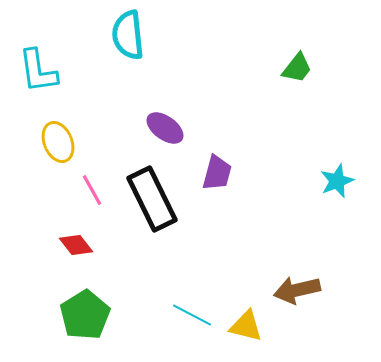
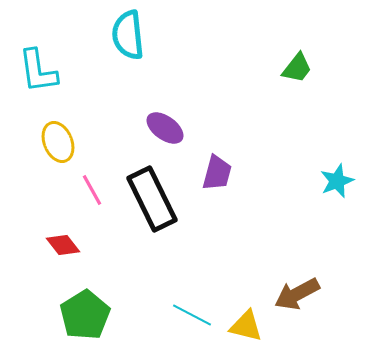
red diamond: moved 13 px left
brown arrow: moved 4 px down; rotated 15 degrees counterclockwise
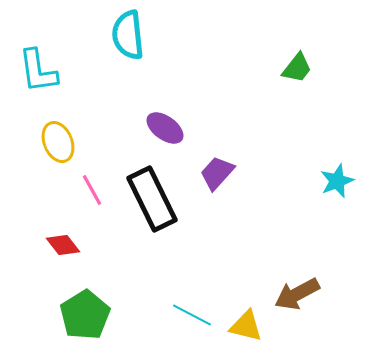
purple trapezoid: rotated 153 degrees counterclockwise
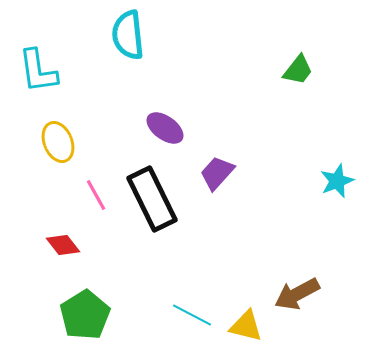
green trapezoid: moved 1 px right, 2 px down
pink line: moved 4 px right, 5 px down
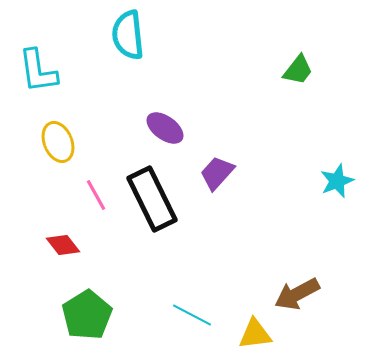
green pentagon: moved 2 px right
yellow triangle: moved 9 px right, 8 px down; rotated 21 degrees counterclockwise
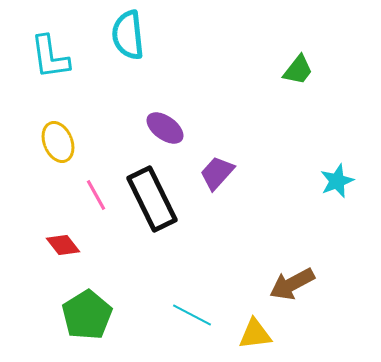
cyan L-shape: moved 12 px right, 14 px up
brown arrow: moved 5 px left, 10 px up
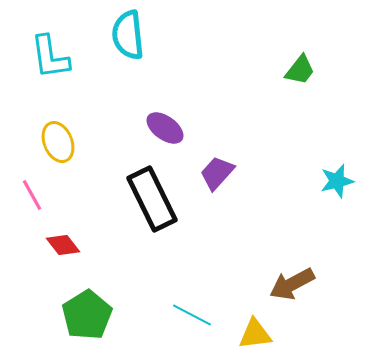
green trapezoid: moved 2 px right
cyan star: rotated 8 degrees clockwise
pink line: moved 64 px left
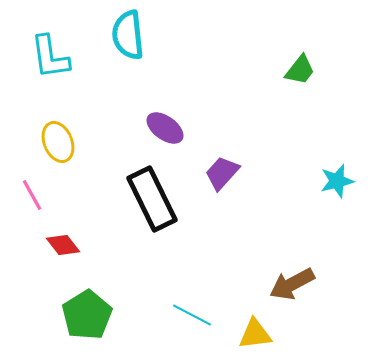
purple trapezoid: moved 5 px right
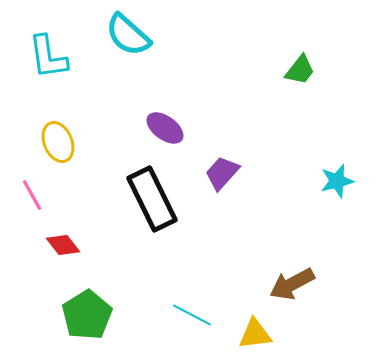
cyan semicircle: rotated 42 degrees counterclockwise
cyan L-shape: moved 2 px left
